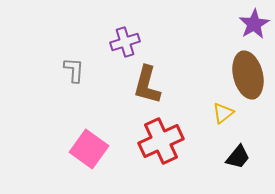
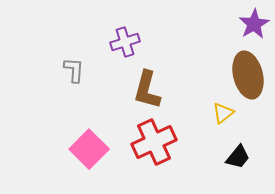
brown L-shape: moved 5 px down
red cross: moved 7 px left, 1 px down
pink square: rotated 9 degrees clockwise
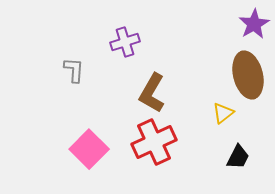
brown L-shape: moved 5 px right, 3 px down; rotated 15 degrees clockwise
black trapezoid: rotated 12 degrees counterclockwise
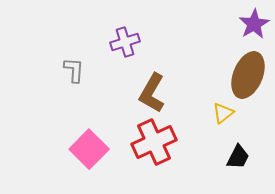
brown ellipse: rotated 36 degrees clockwise
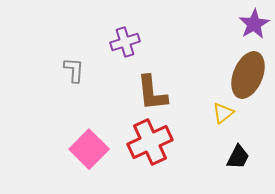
brown L-shape: rotated 36 degrees counterclockwise
red cross: moved 4 px left
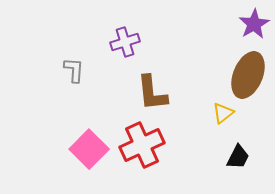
red cross: moved 8 px left, 3 px down
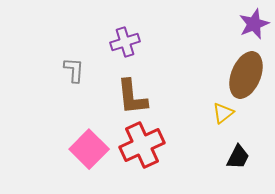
purple star: rotated 8 degrees clockwise
brown ellipse: moved 2 px left
brown L-shape: moved 20 px left, 4 px down
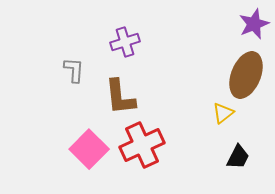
brown L-shape: moved 12 px left
